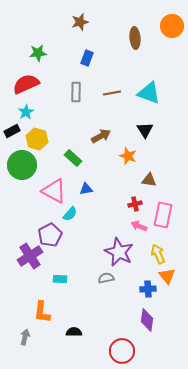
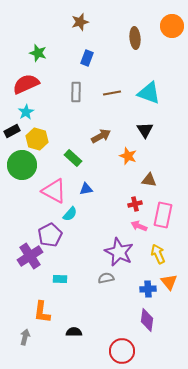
green star: rotated 24 degrees clockwise
orange triangle: moved 2 px right, 6 px down
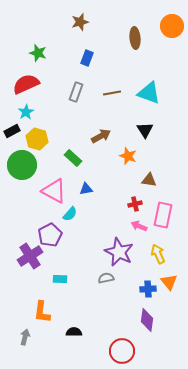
gray rectangle: rotated 18 degrees clockwise
